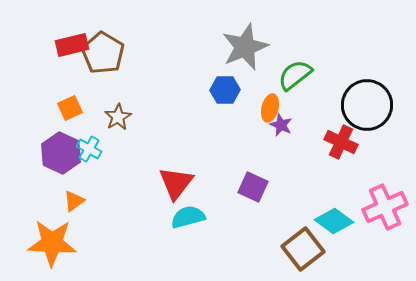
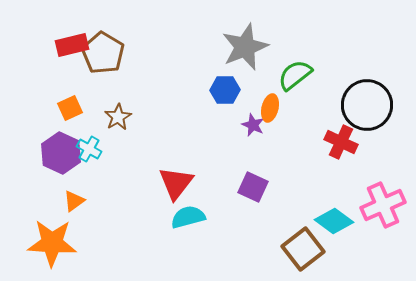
purple star: moved 28 px left
pink cross: moved 2 px left, 2 px up
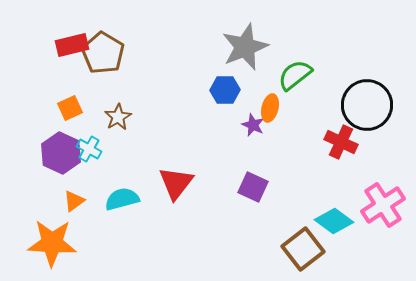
pink cross: rotated 9 degrees counterclockwise
cyan semicircle: moved 66 px left, 18 px up
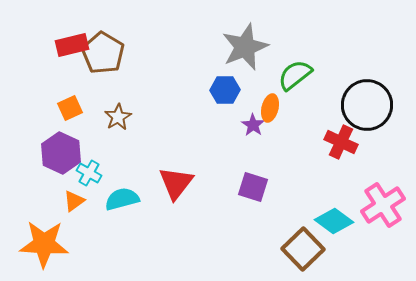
purple star: rotated 10 degrees clockwise
cyan cross: moved 24 px down
purple square: rotated 8 degrees counterclockwise
orange star: moved 8 px left, 1 px down
brown square: rotated 6 degrees counterclockwise
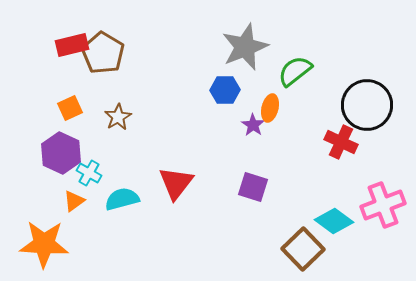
green semicircle: moved 4 px up
pink cross: rotated 12 degrees clockwise
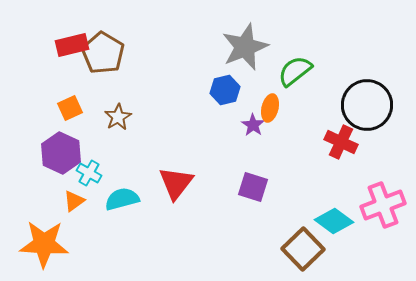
blue hexagon: rotated 12 degrees counterclockwise
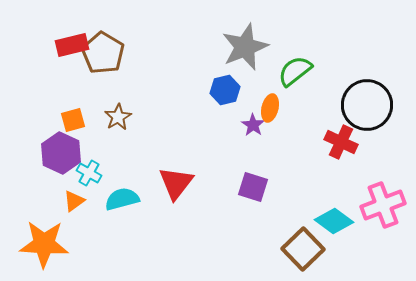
orange square: moved 3 px right, 12 px down; rotated 10 degrees clockwise
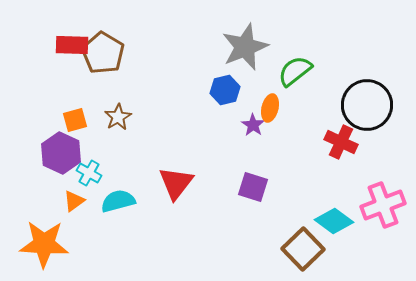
red rectangle: rotated 16 degrees clockwise
orange square: moved 2 px right
cyan semicircle: moved 4 px left, 2 px down
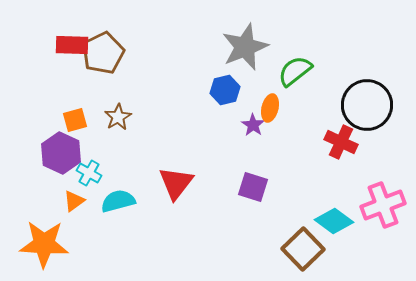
brown pentagon: rotated 15 degrees clockwise
